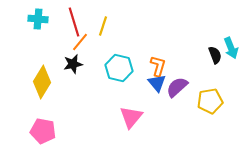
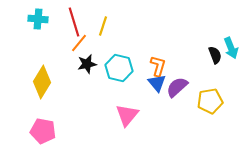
orange line: moved 1 px left, 1 px down
black star: moved 14 px right
pink triangle: moved 4 px left, 2 px up
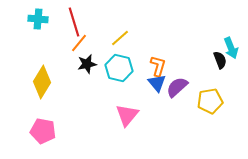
yellow line: moved 17 px right, 12 px down; rotated 30 degrees clockwise
black semicircle: moved 5 px right, 5 px down
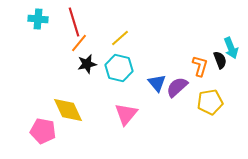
orange L-shape: moved 42 px right
yellow diamond: moved 26 px right, 28 px down; rotated 56 degrees counterclockwise
yellow pentagon: moved 1 px down
pink triangle: moved 1 px left, 1 px up
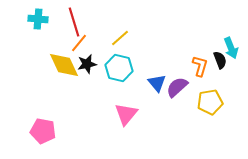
yellow diamond: moved 4 px left, 45 px up
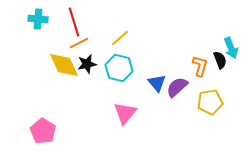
orange line: rotated 24 degrees clockwise
pink triangle: moved 1 px left, 1 px up
pink pentagon: rotated 20 degrees clockwise
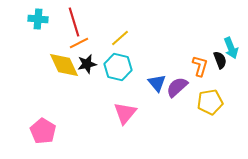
cyan hexagon: moved 1 px left, 1 px up
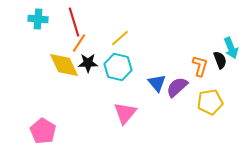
orange line: rotated 30 degrees counterclockwise
black star: moved 1 px right, 1 px up; rotated 12 degrees clockwise
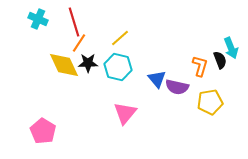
cyan cross: rotated 18 degrees clockwise
blue triangle: moved 4 px up
purple semicircle: rotated 125 degrees counterclockwise
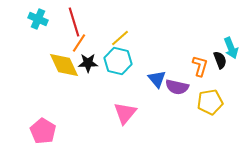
cyan hexagon: moved 6 px up
